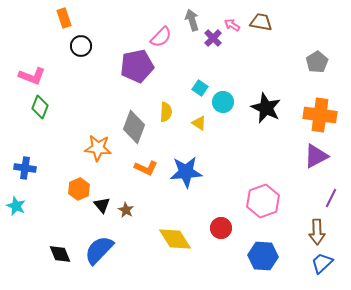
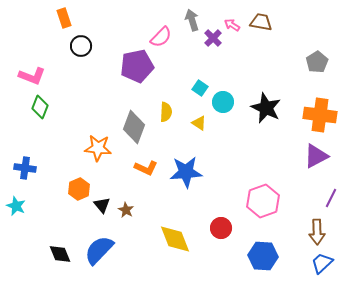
yellow diamond: rotated 12 degrees clockwise
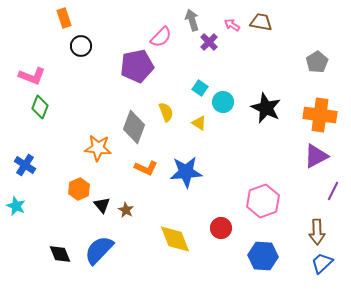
purple cross: moved 4 px left, 4 px down
yellow semicircle: rotated 24 degrees counterclockwise
blue cross: moved 3 px up; rotated 25 degrees clockwise
purple line: moved 2 px right, 7 px up
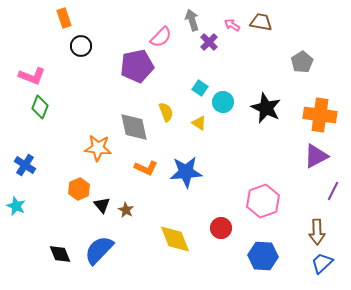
gray pentagon: moved 15 px left
gray diamond: rotated 32 degrees counterclockwise
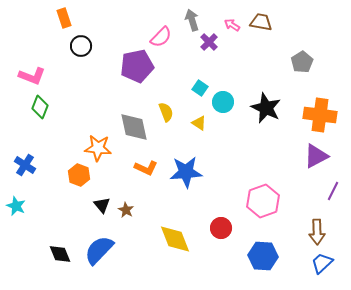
orange hexagon: moved 14 px up; rotated 15 degrees counterclockwise
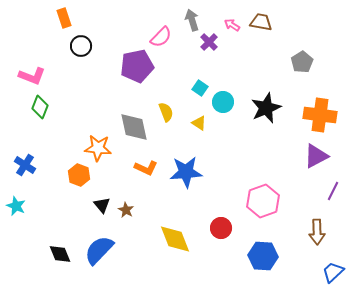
black star: rotated 24 degrees clockwise
blue trapezoid: moved 11 px right, 9 px down
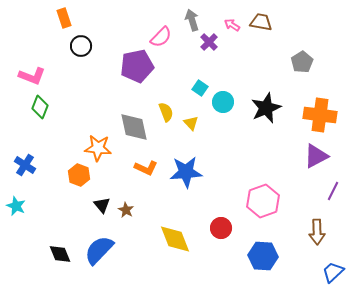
yellow triangle: moved 8 px left; rotated 14 degrees clockwise
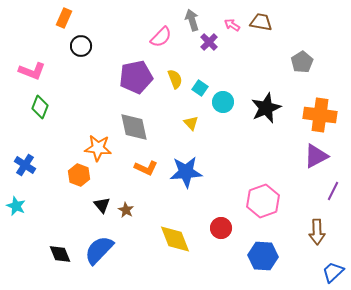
orange rectangle: rotated 42 degrees clockwise
purple pentagon: moved 1 px left, 11 px down
pink L-shape: moved 5 px up
yellow semicircle: moved 9 px right, 33 px up
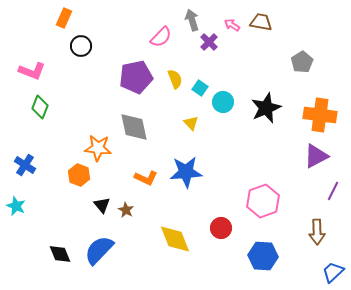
orange L-shape: moved 10 px down
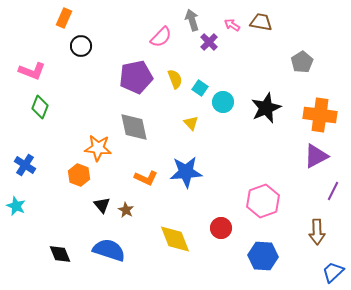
blue semicircle: moved 10 px right; rotated 64 degrees clockwise
